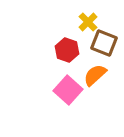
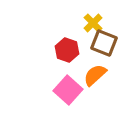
yellow cross: moved 5 px right, 1 px down
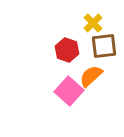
brown square: moved 3 px down; rotated 28 degrees counterclockwise
orange semicircle: moved 4 px left, 1 px down
pink square: moved 1 px right, 1 px down
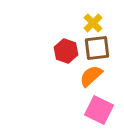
brown square: moved 7 px left, 2 px down
red hexagon: moved 1 px left, 1 px down
pink square: moved 30 px right, 19 px down; rotated 16 degrees counterclockwise
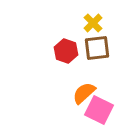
orange semicircle: moved 7 px left, 17 px down
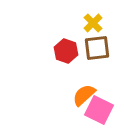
orange semicircle: moved 2 px down
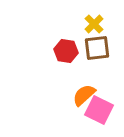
yellow cross: moved 1 px right, 1 px down
red hexagon: rotated 10 degrees counterclockwise
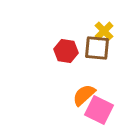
yellow cross: moved 10 px right, 7 px down
brown square: rotated 12 degrees clockwise
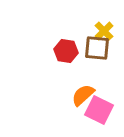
orange semicircle: moved 1 px left
